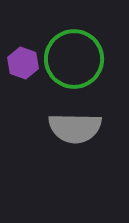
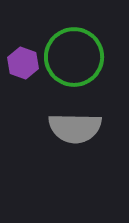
green circle: moved 2 px up
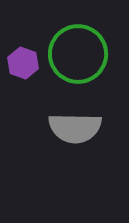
green circle: moved 4 px right, 3 px up
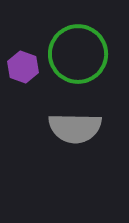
purple hexagon: moved 4 px down
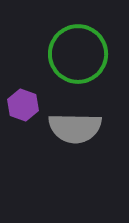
purple hexagon: moved 38 px down
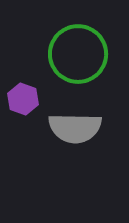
purple hexagon: moved 6 px up
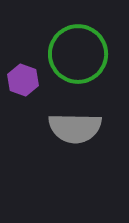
purple hexagon: moved 19 px up
